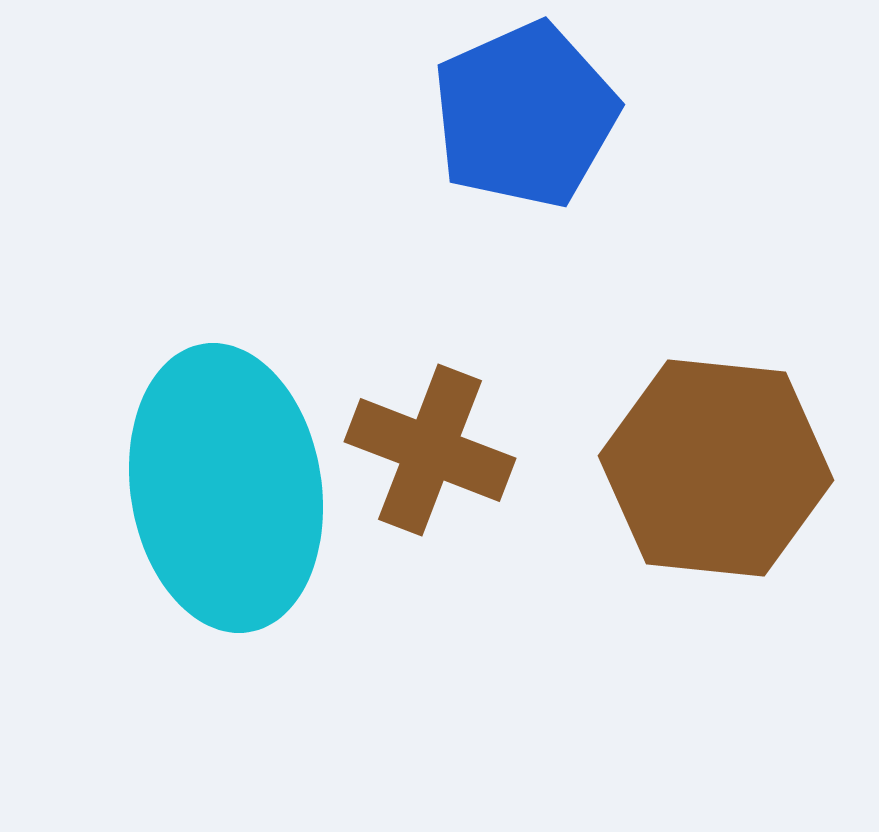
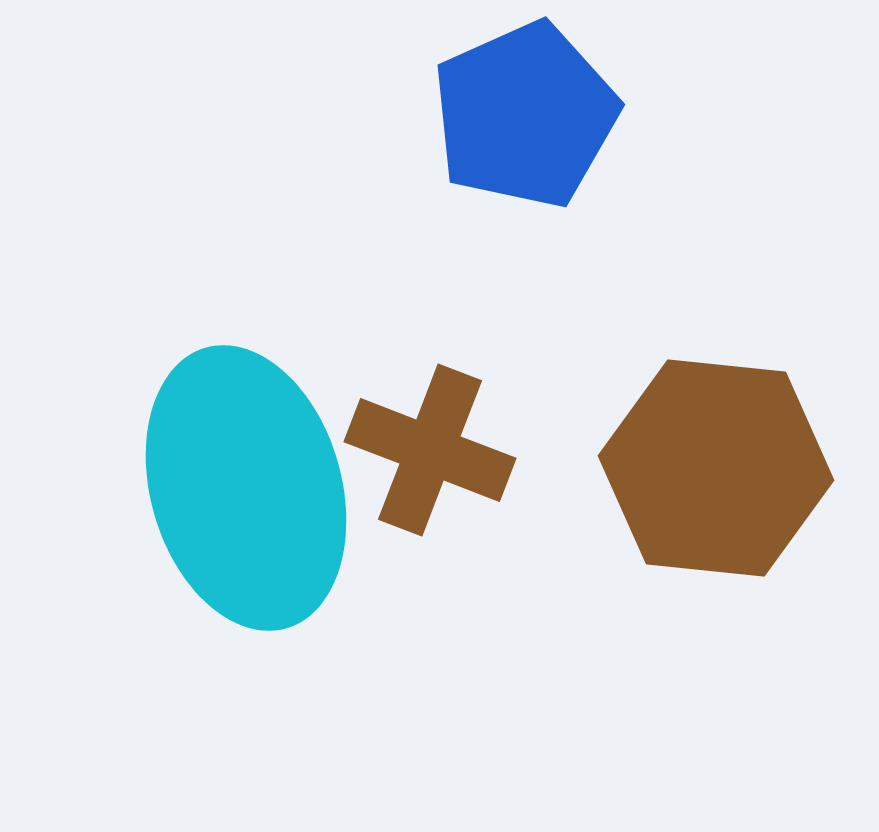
cyan ellipse: moved 20 px right; rotated 7 degrees counterclockwise
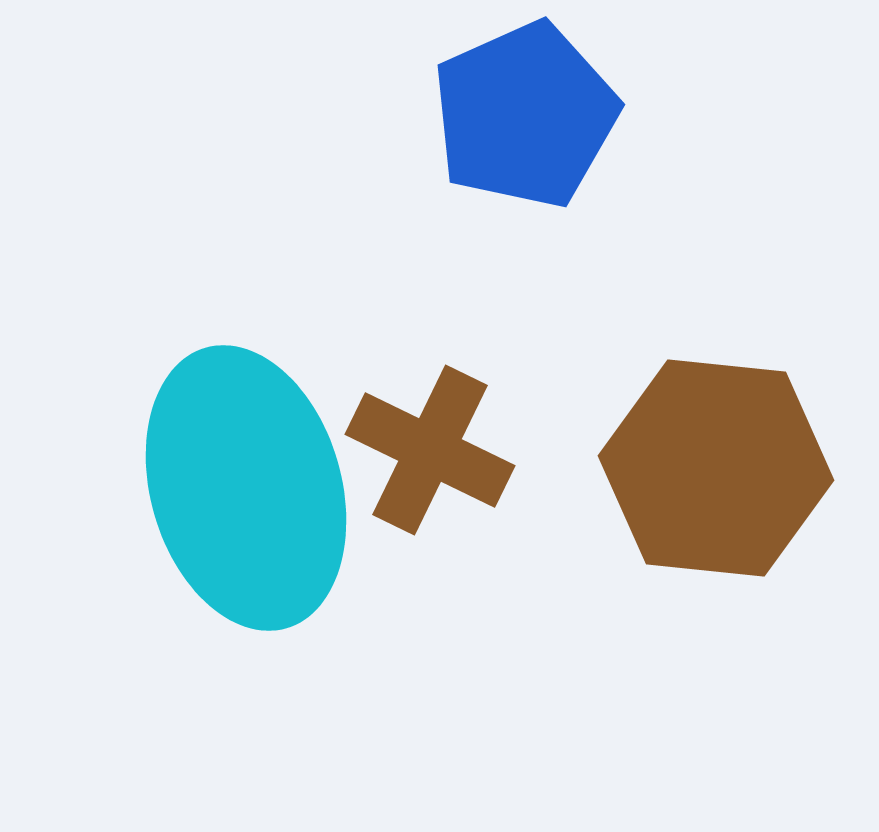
brown cross: rotated 5 degrees clockwise
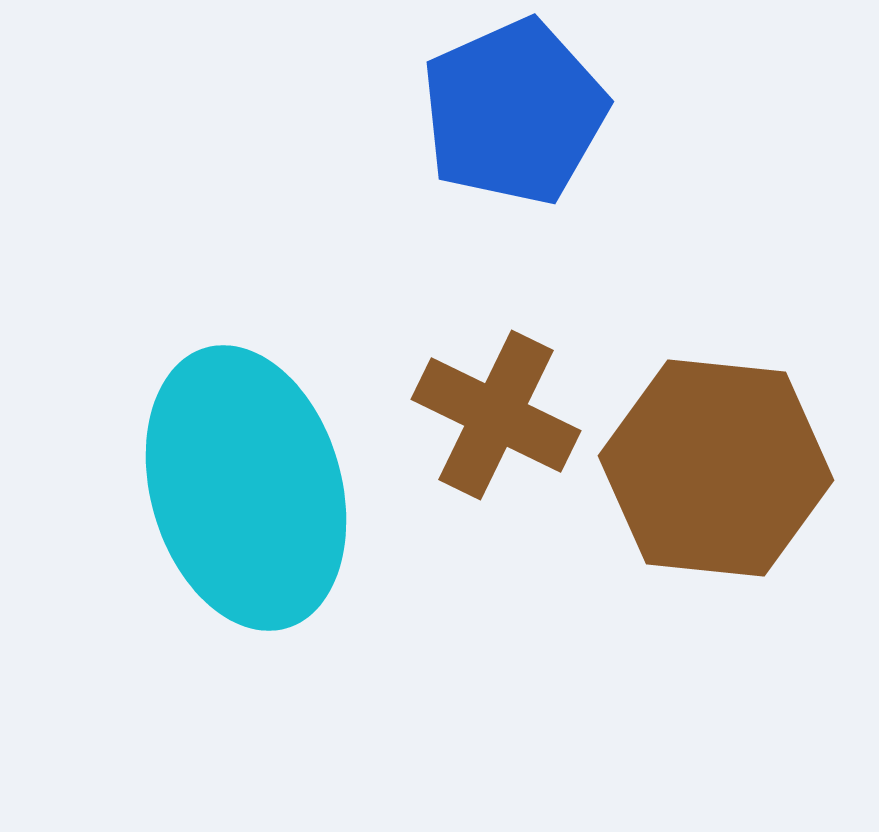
blue pentagon: moved 11 px left, 3 px up
brown cross: moved 66 px right, 35 px up
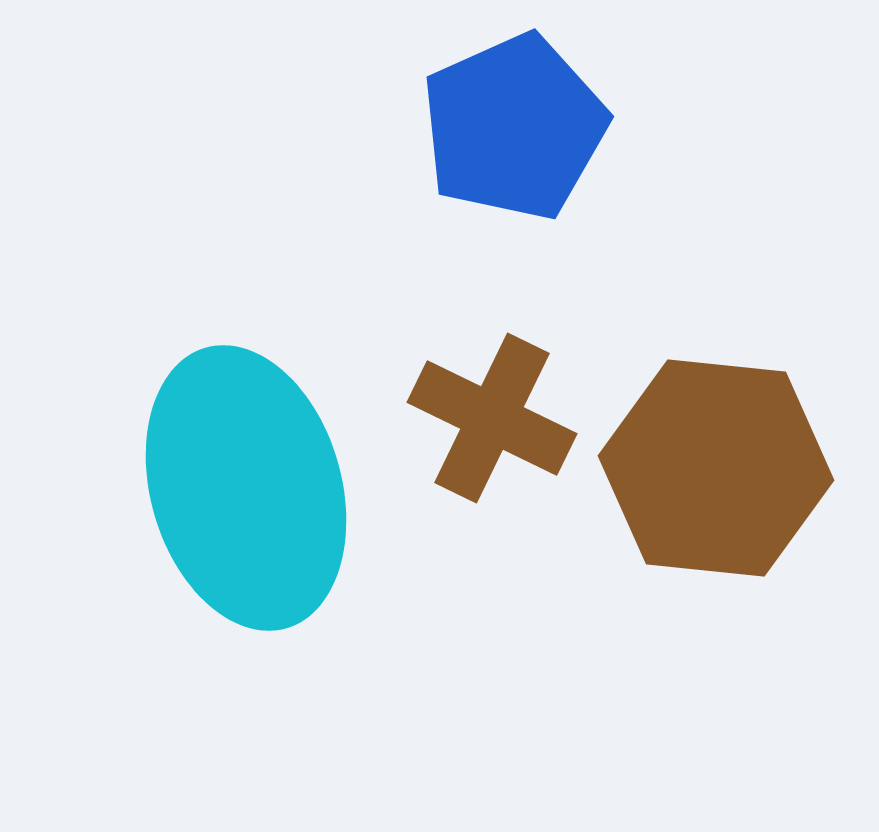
blue pentagon: moved 15 px down
brown cross: moved 4 px left, 3 px down
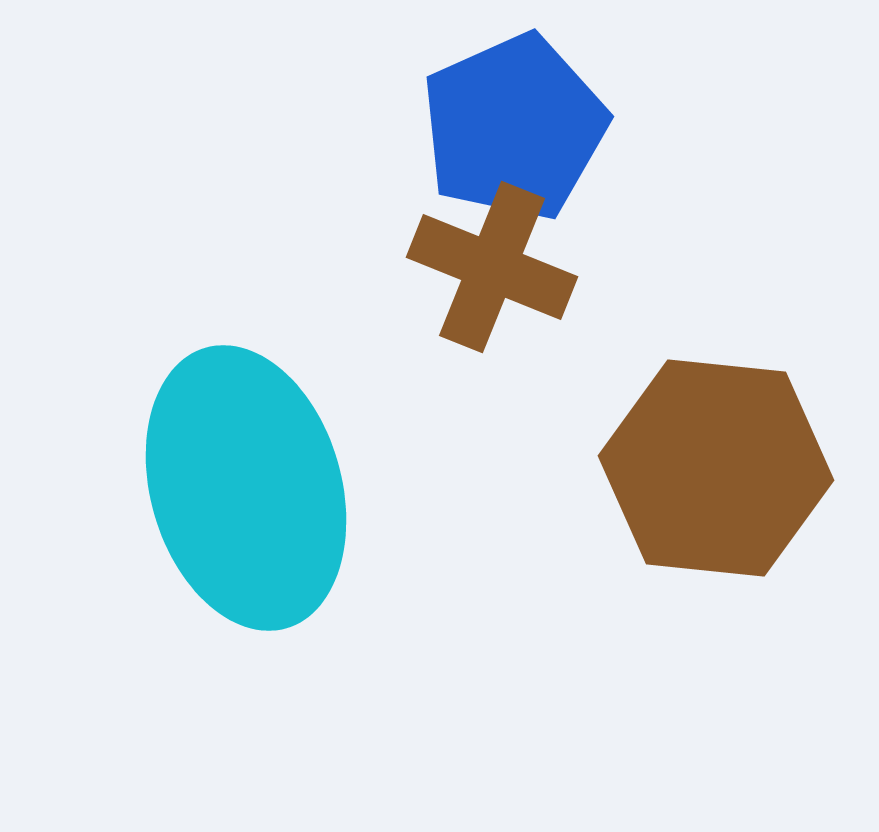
brown cross: moved 151 px up; rotated 4 degrees counterclockwise
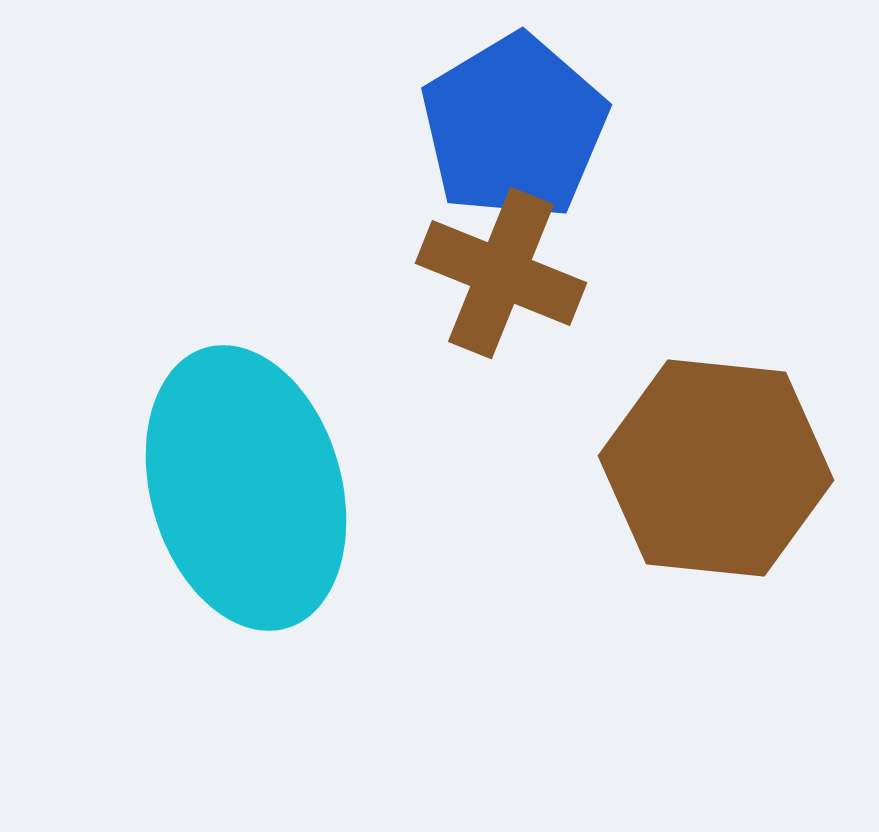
blue pentagon: rotated 7 degrees counterclockwise
brown cross: moved 9 px right, 6 px down
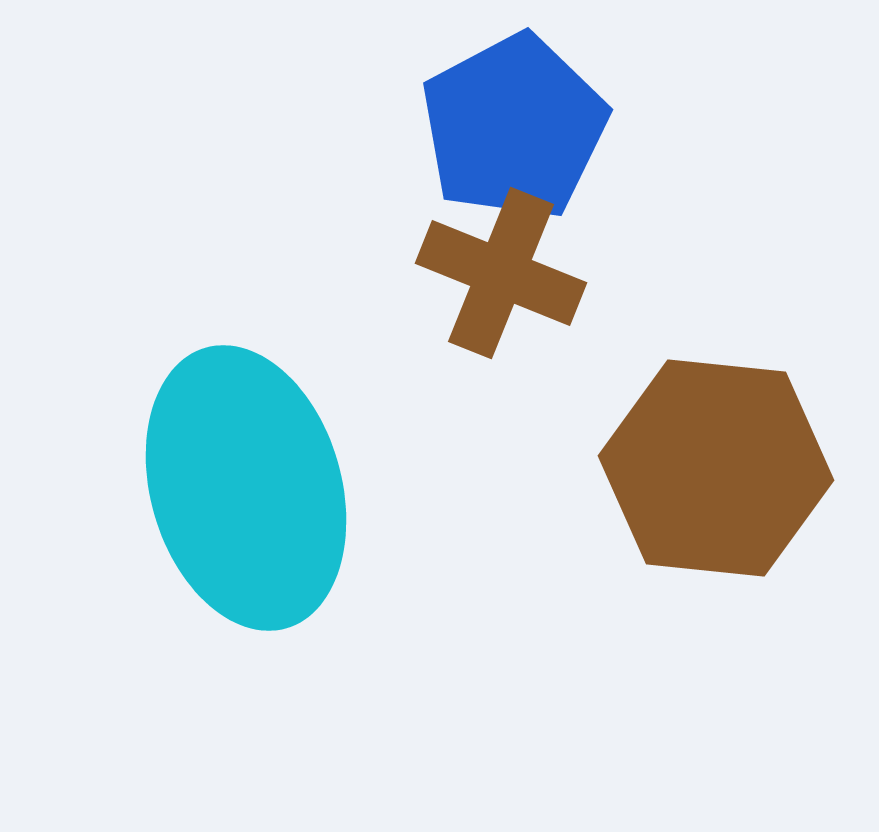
blue pentagon: rotated 3 degrees clockwise
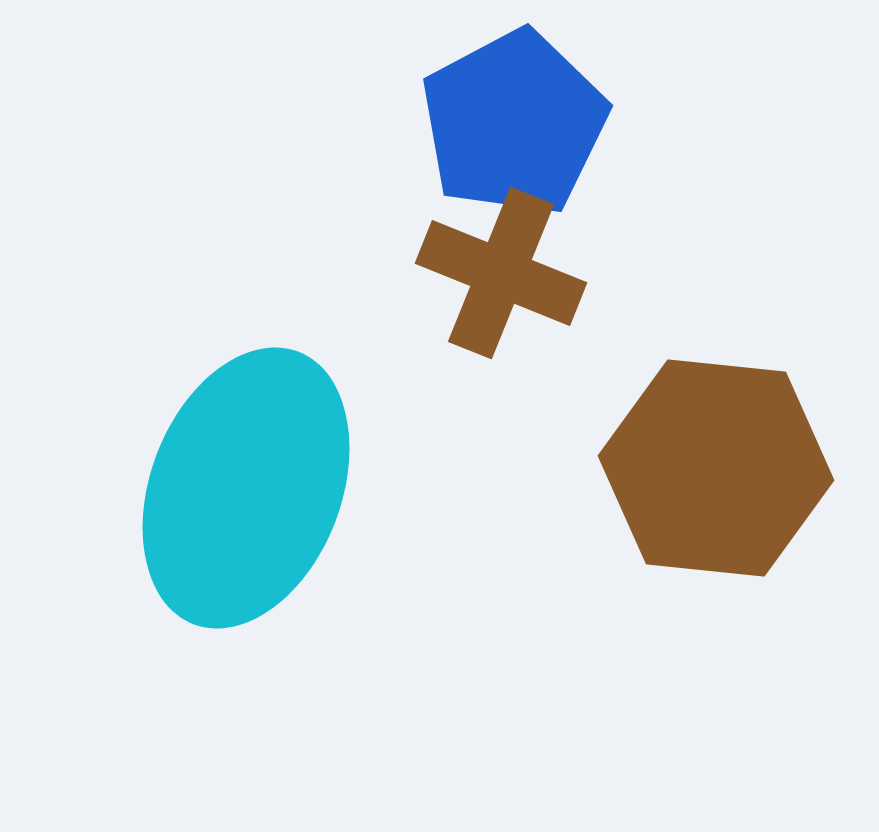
blue pentagon: moved 4 px up
cyan ellipse: rotated 37 degrees clockwise
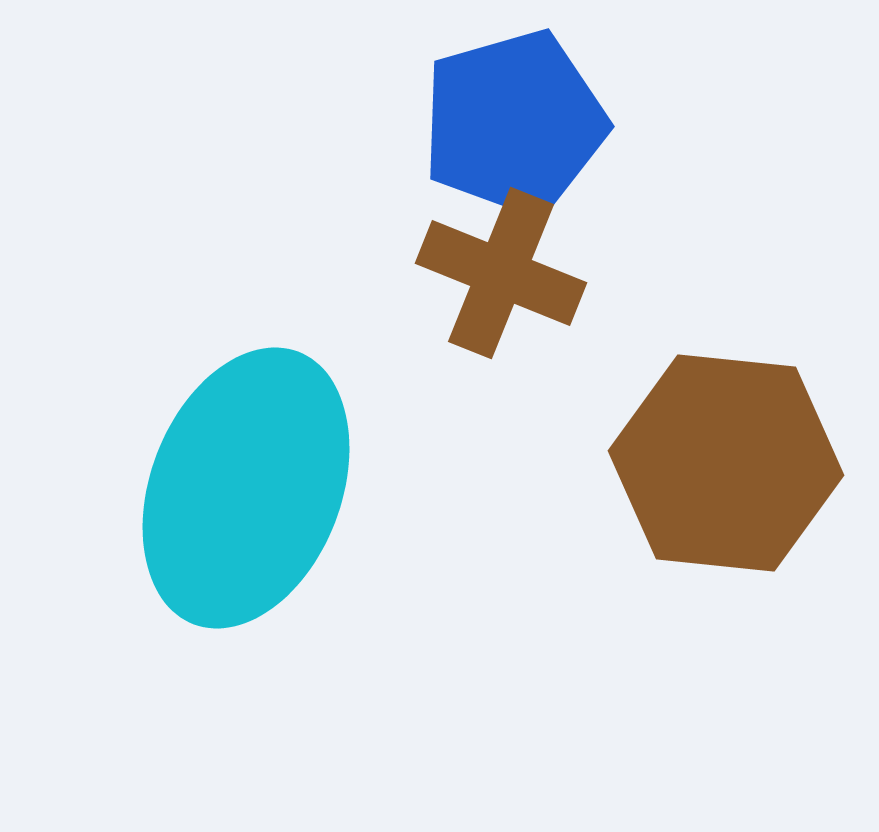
blue pentagon: rotated 12 degrees clockwise
brown hexagon: moved 10 px right, 5 px up
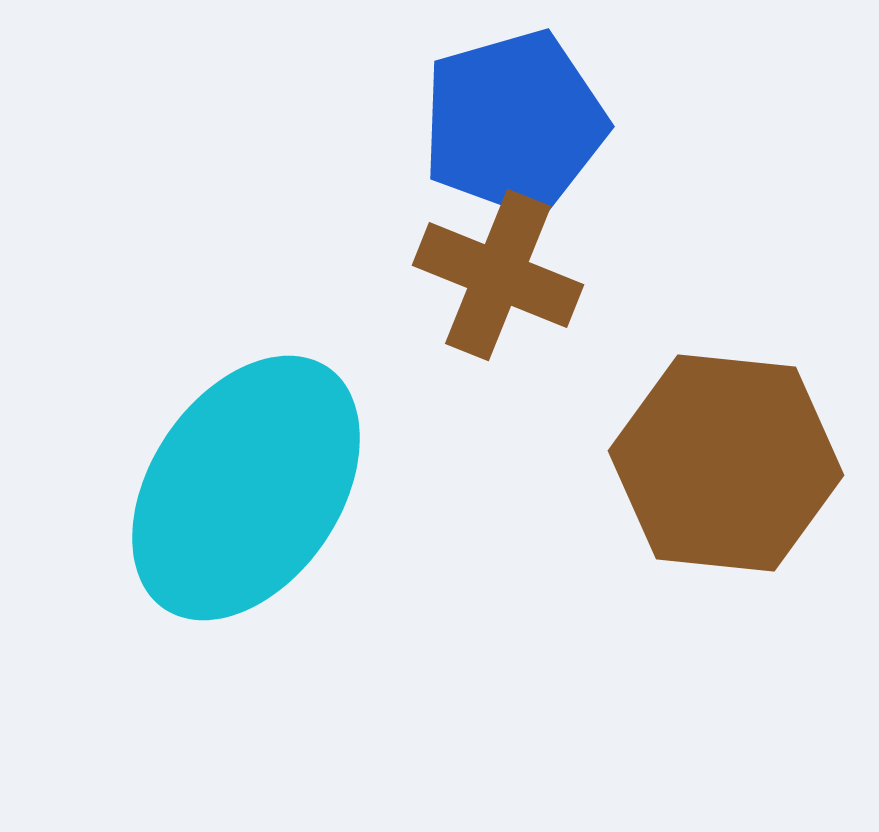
brown cross: moved 3 px left, 2 px down
cyan ellipse: rotated 13 degrees clockwise
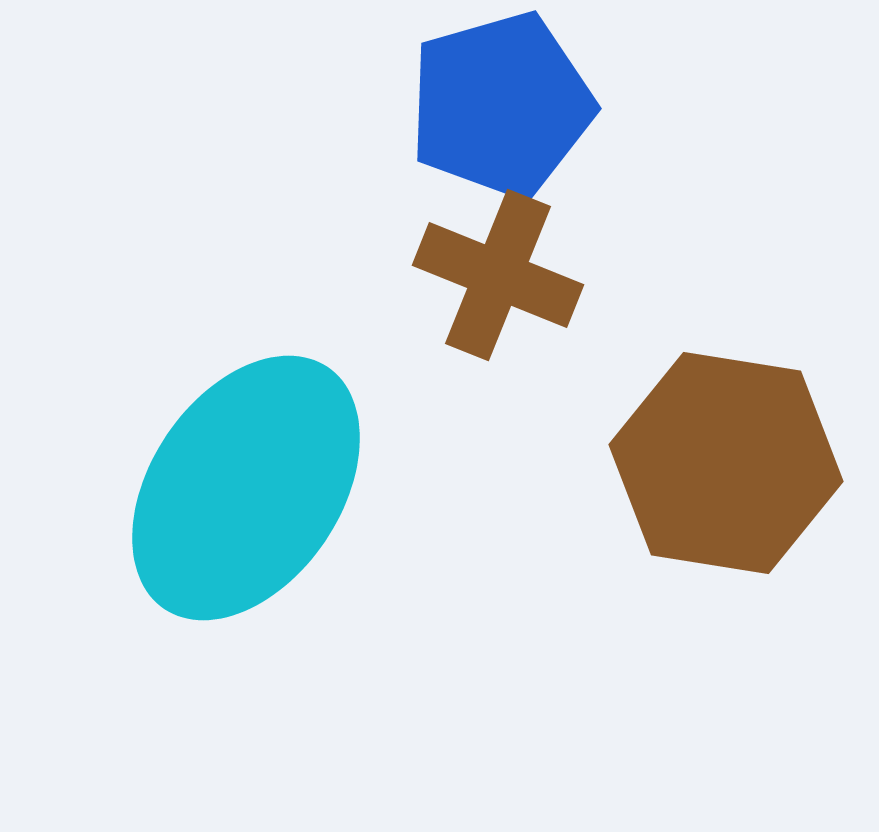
blue pentagon: moved 13 px left, 18 px up
brown hexagon: rotated 3 degrees clockwise
